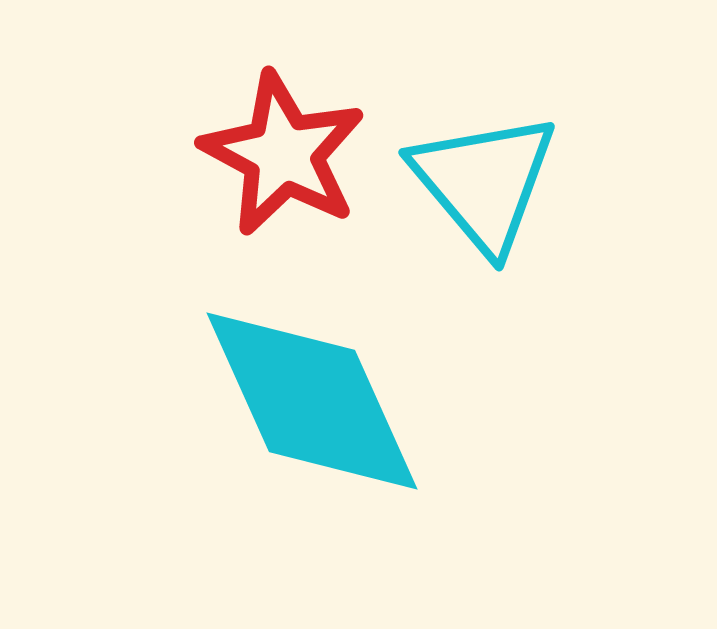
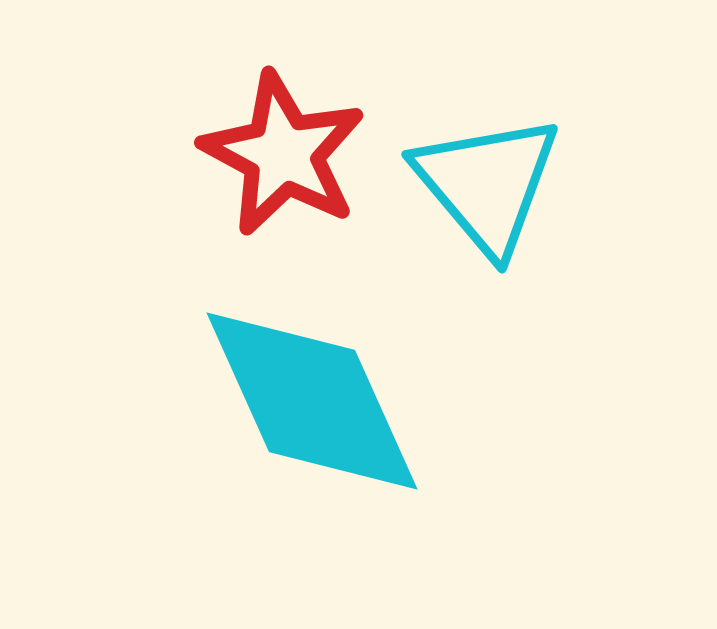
cyan triangle: moved 3 px right, 2 px down
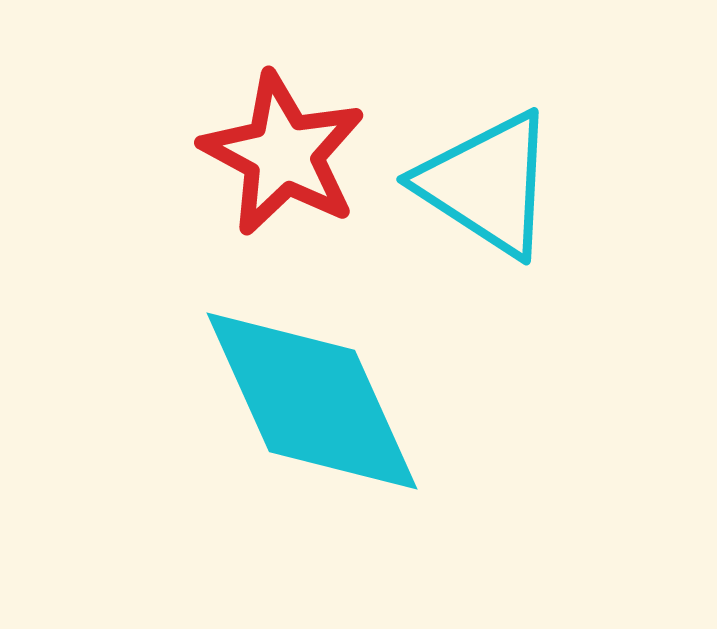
cyan triangle: rotated 17 degrees counterclockwise
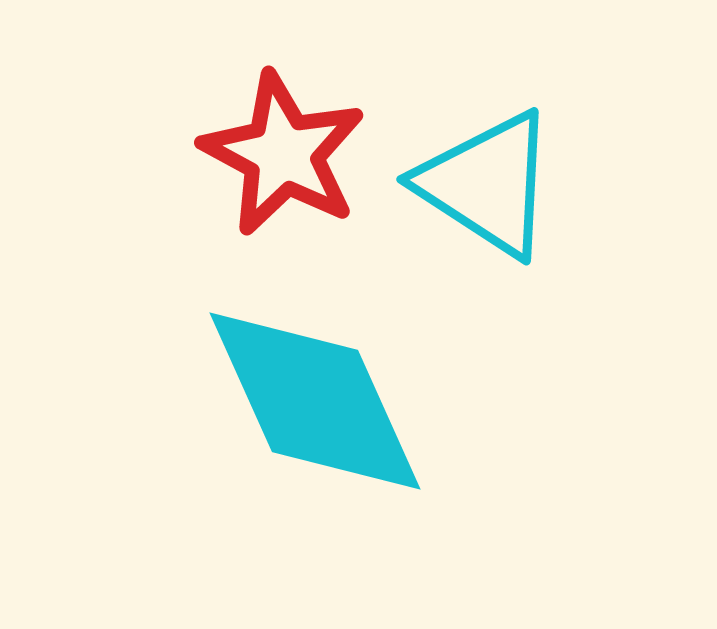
cyan diamond: moved 3 px right
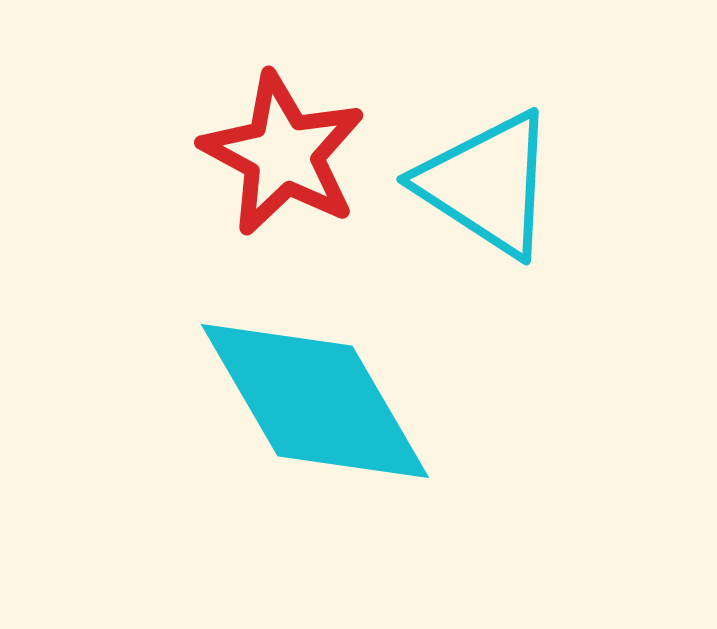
cyan diamond: rotated 6 degrees counterclockwise
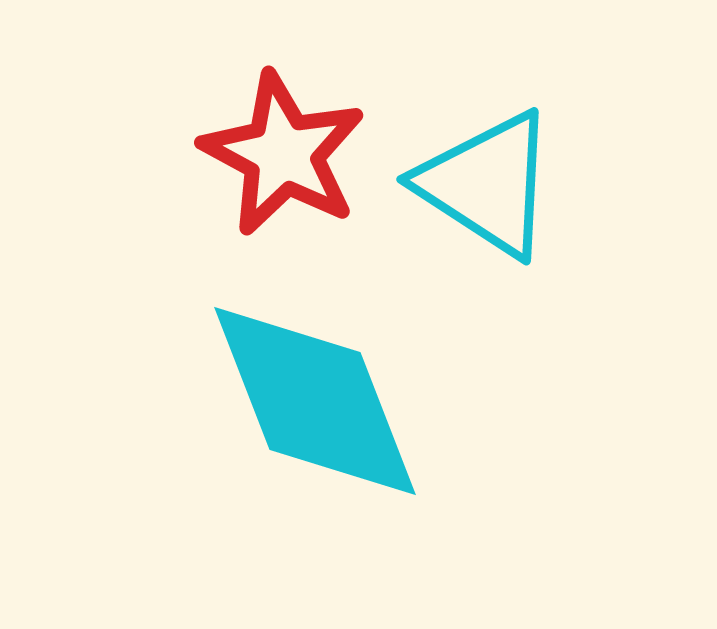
cyan diamond: rotated 9 degrees clockwise
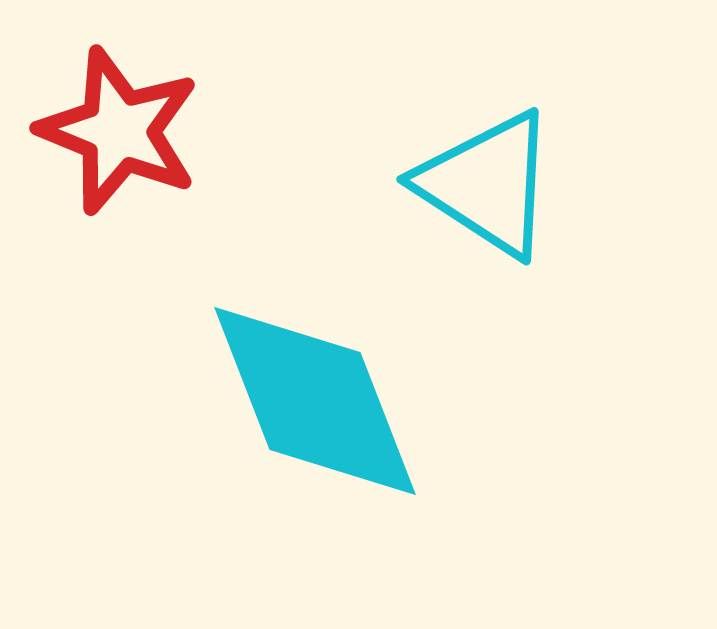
red star: moved 164 px left, 23 px up; rotated 6 degrees counterclockwise
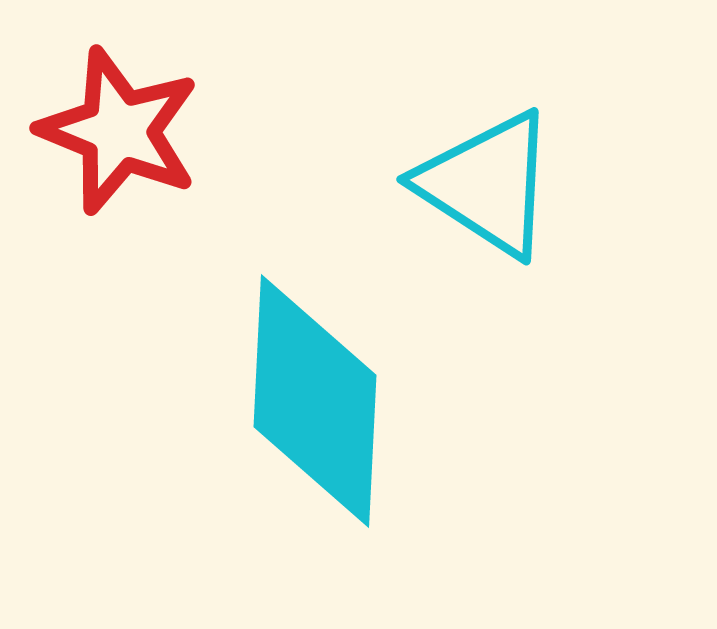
cyan diamond: rotated 24 degrees clockwise
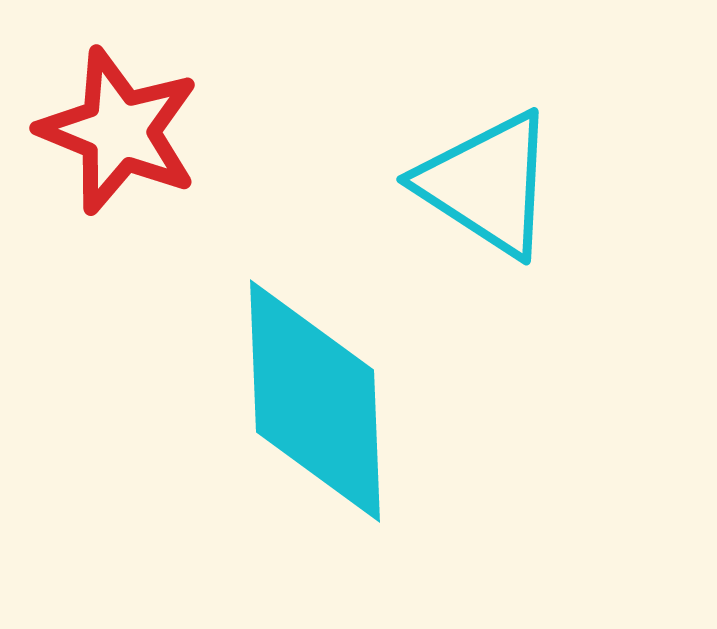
cyan diamond: rotated 5 degrees counterclockwise
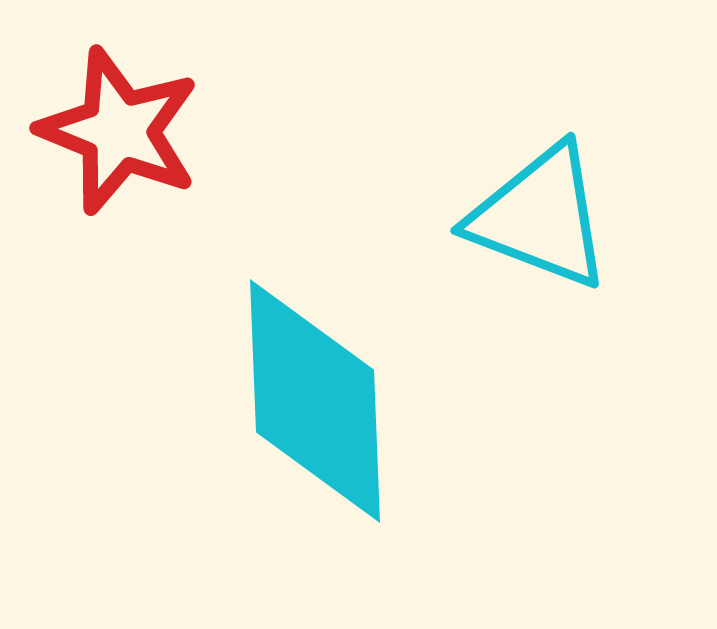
cyan triangle: moved 53 px right, 33 px down; rotated 12 degrees counterclockwise
